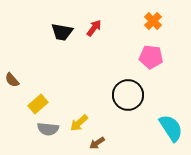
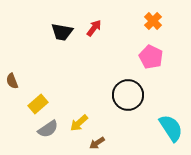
pink pentagon: rotated 20 degrees clockwise
brown semicircle: moved 1 px down; rotated 21 degrees clockwise
gray semicircle: rotated 40 degrees counterclockwise
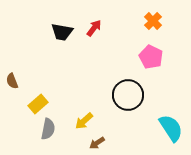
yellow arrow: moved 5 px right, 2 px up
gray semicircle: rotated 45 degrees counterclockwise
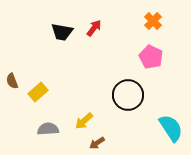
yellow rectangle: moved 12 px up
gray semicircle: rotated 105 degrees counterclockwise
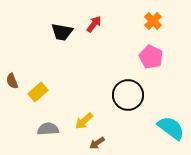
red arrow: moved 4 px up
cyan semicircle: rotated 20 degrees counterclockwise
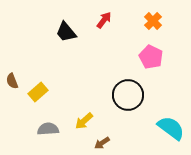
red arrow: moved 10 px right, 4 px up
black trapezoid: moved 4 px right; rotated 40 degrees clockwise
brown arrow: moved 5 px right
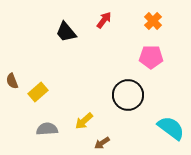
pink pentagon: rotated 25 degrees counterclockwise
gray semicircle: moved 1 px left
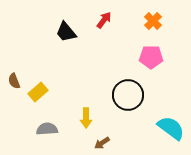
brown semicircle: moved 2 px right
yellow arrow: moved 2 px right, 3 px up; rotated 48 degrees counterclockwise
